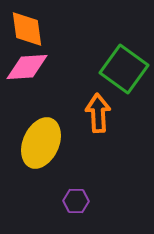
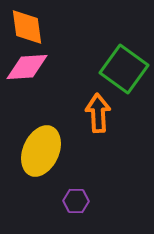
orange diamond: moved 2 px up
yellow ellipse: moved 8 px down
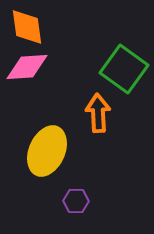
yellow ellipse: moved 6 px right
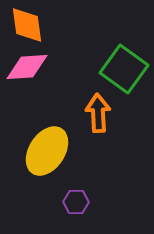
orange diamond: moved 2 px up
yellow ellipse: rotated 9 degrees clockwise
purple hexagon: moved 1 px down
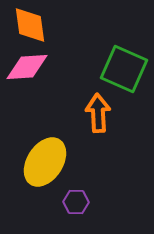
orange diamond: moved 3 px right
green square: rotated 12 degrees counterclockwise
yellow ellipse: moved 2 px left, 11 px down
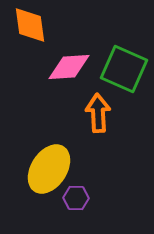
pink diamond: moved 42 px right
yellow ellipse: moved 4 px right, 7 px down
purple hexagon: moved 4 px up
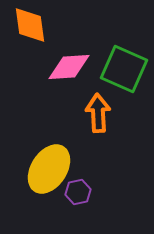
purple hexagon: moved 2 px right, 6 px up; rotated 15 degrees counterclockwise
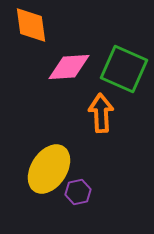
orange diamond: moved 1 px right
orange arrow: moved 3 px right
